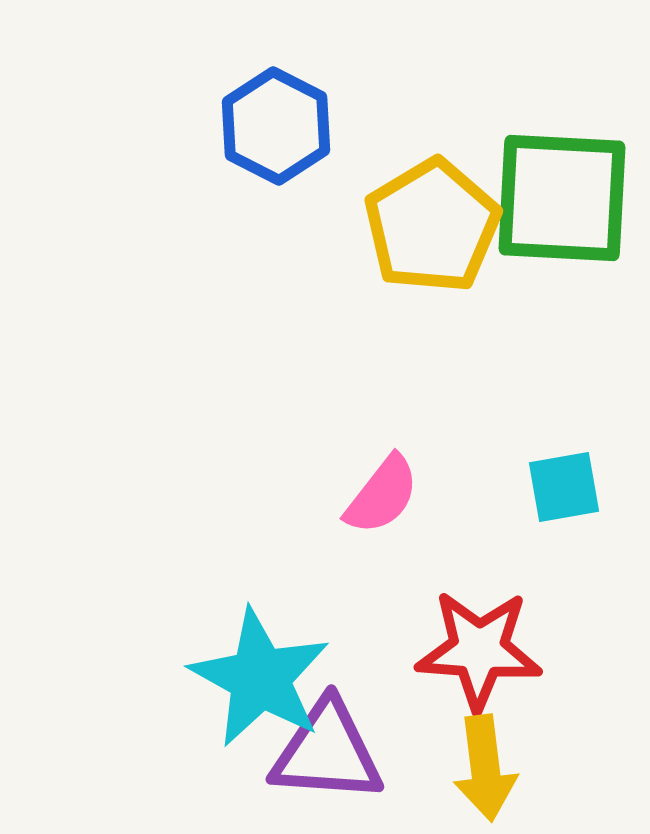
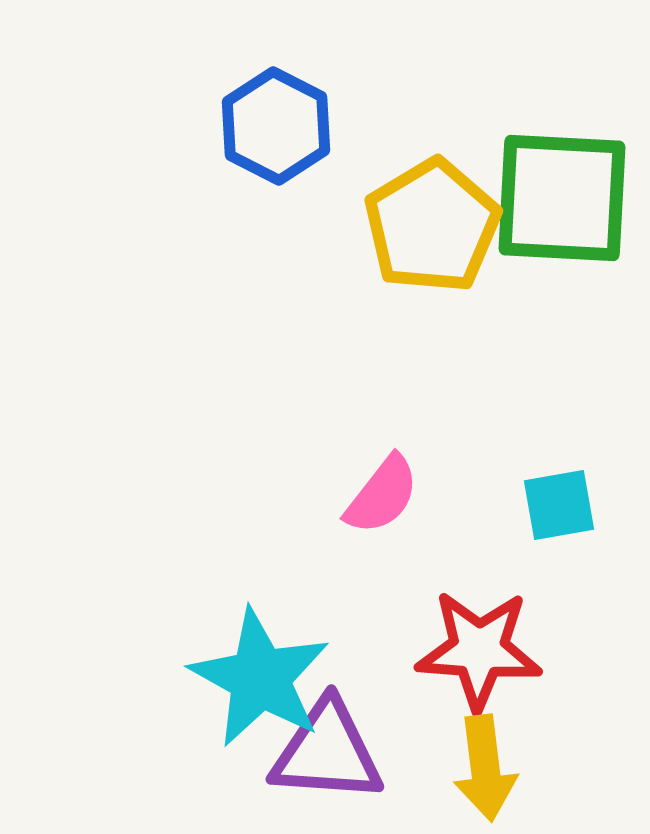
cyan square: moved 5 px left, 18 px down
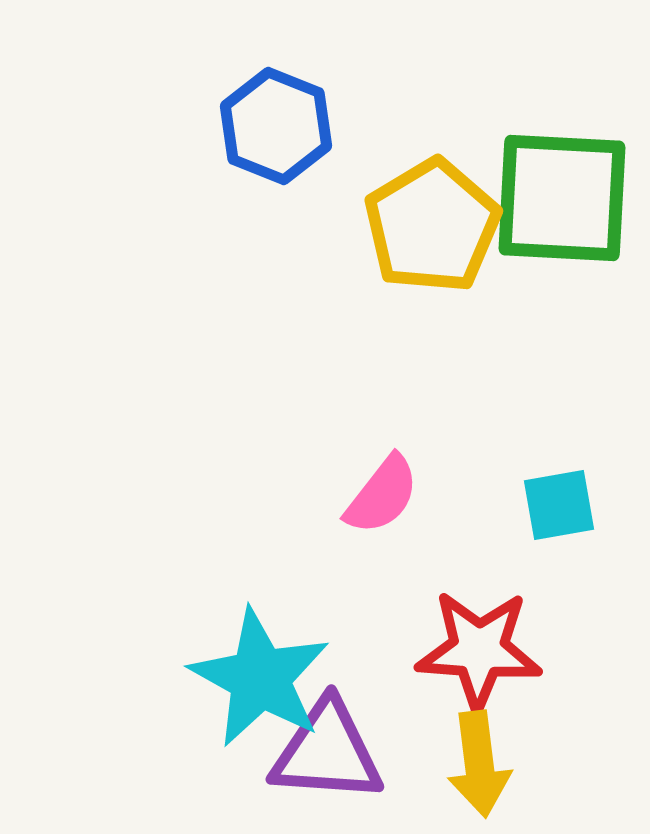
blue hexagon: rotated 5 degrees counterclockwise
yellow arrow: moved 6 px left, 4 px up
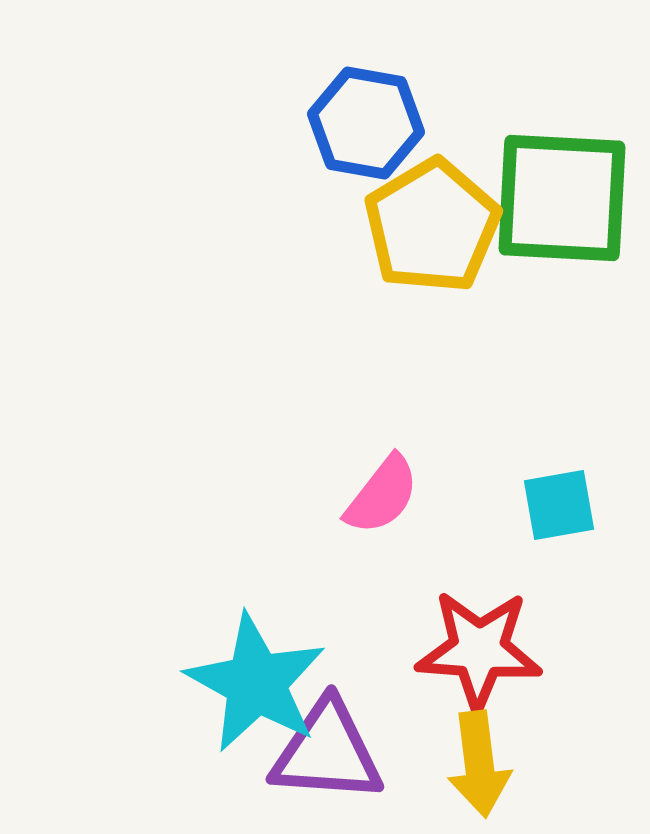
blue hexagon: moved 90 px right, 3 px up; rotated 12 degrees counterclockwise
cyan star: moved 4 px left, 5 px down
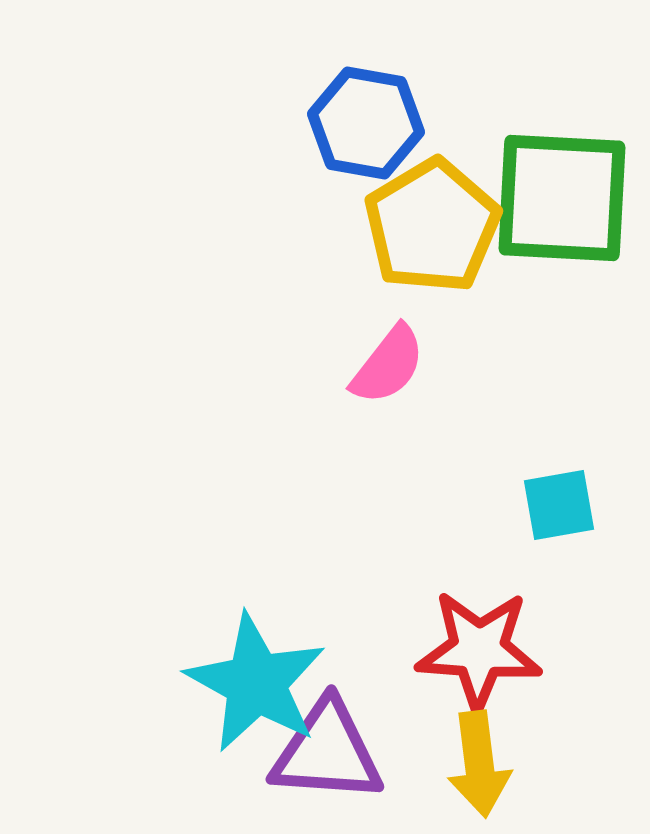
pink semicircle: moved 6 px right, 130 px up
